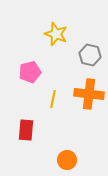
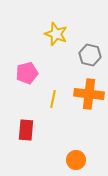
pink pentagon: moved 3 px left, 1 px down
orange circle: moved 9 px right
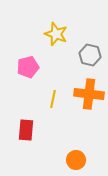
pink pentagon: moved 1 px right, 6 px up
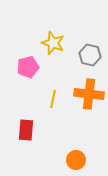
yellow star: moved 3 px left, 9 px down
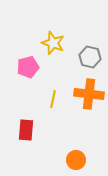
gray hexagon: moved 2 px down
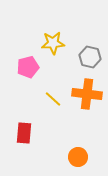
yellow star: rotated 25 degrees counterclockwise
orange cross: moved 2 px left
yellow line: rotated 60 degrees counterclockwise
red rectangle: moved 2 px left, 3 px down
orange circle: moved 2 px right, 3 px up
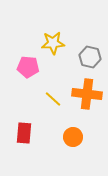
pink pentagon: rotated 20 degrees clockwise
orange circle: moved 5 px left, 20 px up
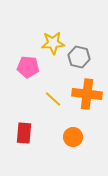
gray hexagon: moved 11 px left
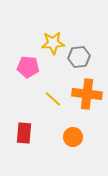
gray hexagon: rotated 20 degrees counterclockwise
